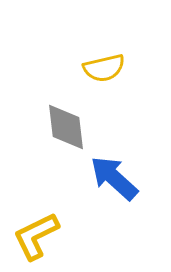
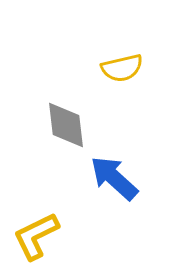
yellow semicircle: moved 18 px right
gray diamond: moved 2 px up
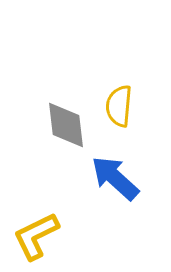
yellow semicircle: moved 3 px left, 38 px down; rotated 108 degrees clockwise
blue arrow: moved 1 px right
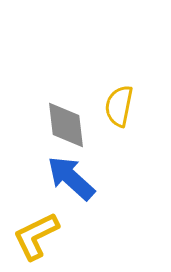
yellow semicircle: rotated 6 degrees clockwise
blue arrow: moved 44 px left
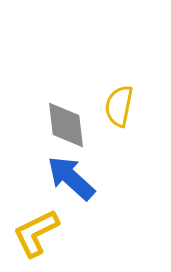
yellow L-shape: moved 3 px up
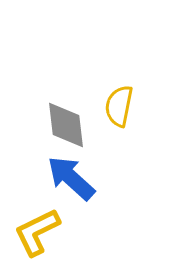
yellow L-shape: moved 1 px right, 1 px up
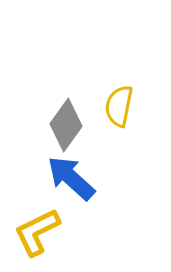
gray diamond: rotated 42 degrees clockwise
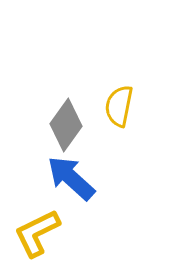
yellow L-shape: moved 1 px down
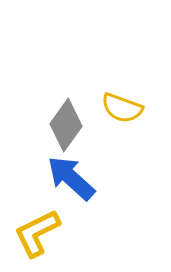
yellow semicircle: moved 3 px right, 2 px down; rotated 81 degrees counterclockwise
